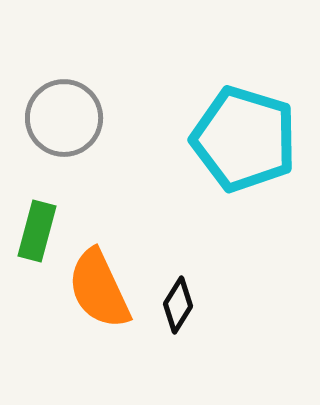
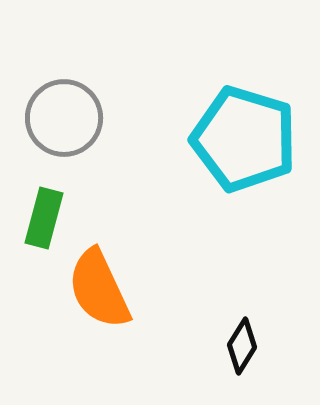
green rectangle: moved 7 px right, 13 px up
black diamond: moved 64 px right, 41 px down
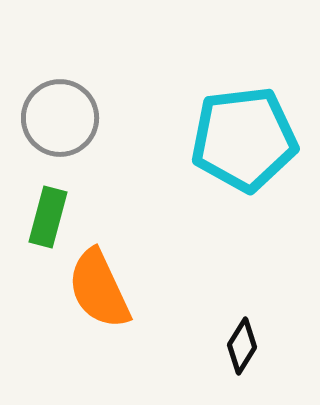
gray circle: moved 4 px left
cyan pentagon: rotated 24 degrees counterclockwise
green rectangle: moved 4 px right, 1 px up
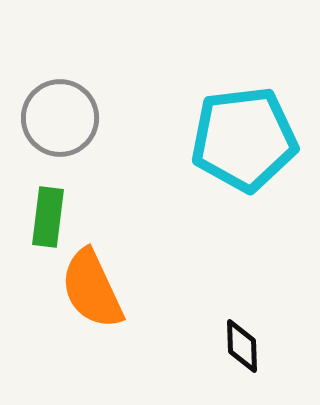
green rectangle: rotated 8 degrees counterclockwise
orange semicircle: moved 7 px left
black diamond: rotated 34 degrees counterclockwise
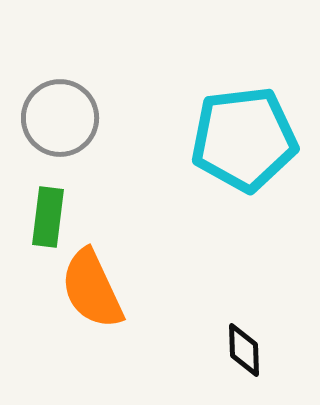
black diamond: moved 2 px right, 4 px down
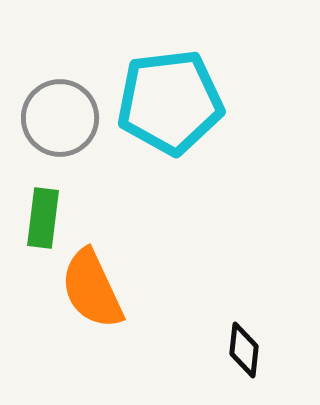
cyan pentagon: moved 74 px left, 37 px up
green rectangle: moved 5 px left, 1 px down
black diamond: rotated 8 degrees clockwise
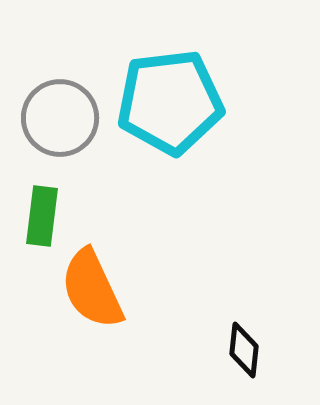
green rectangle: moved 1 px left, 2 px up
